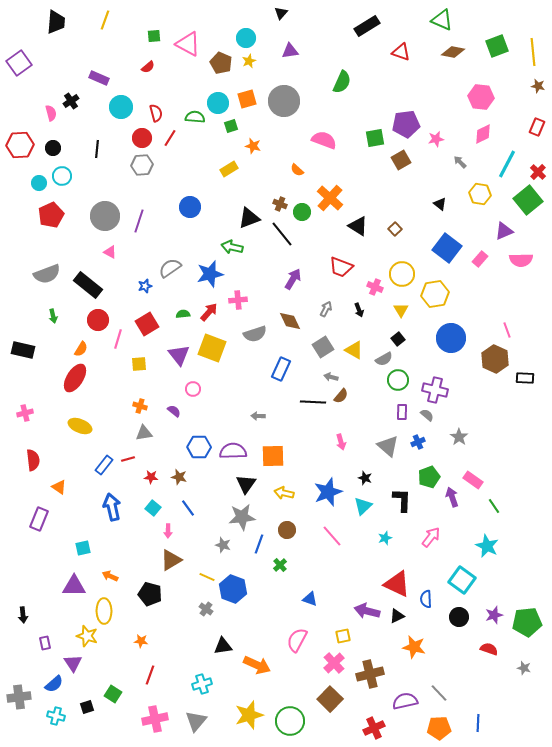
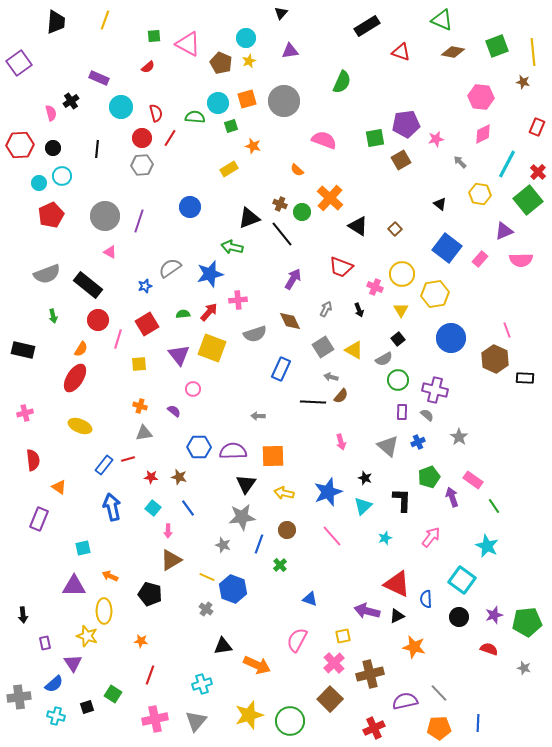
brown star at (538, 86): moved 15 px left, 4 px up
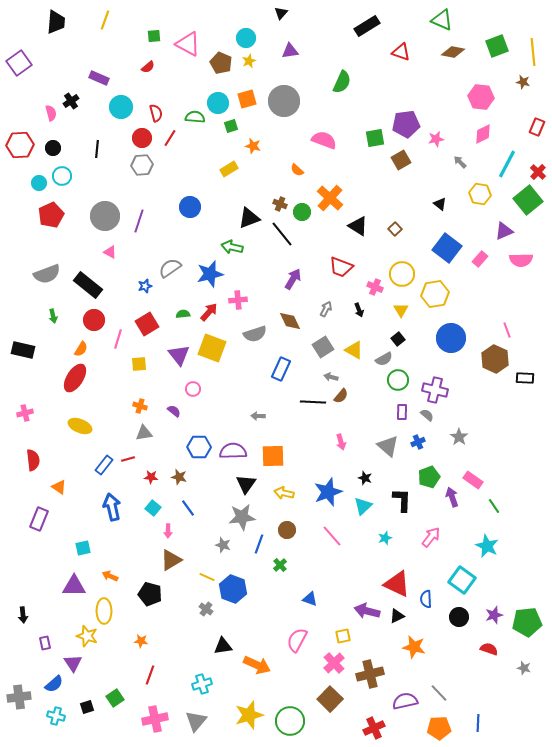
red circle at (98, 320): moved 4 px left
green square at (113, 694): moved 2 px right, 4 px down; rotated 24 degrees clockwise
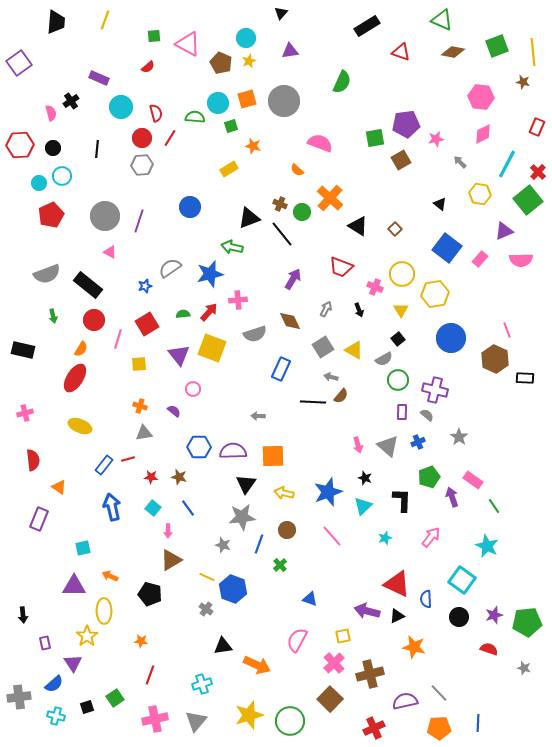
pink semicircle at (324, 140): moved 4 px left, 3 px down
pink arrow at (341, 442): moved 17 px right, 3 px down
yellow star at (87, 636): rotated 20 degrees clockwise
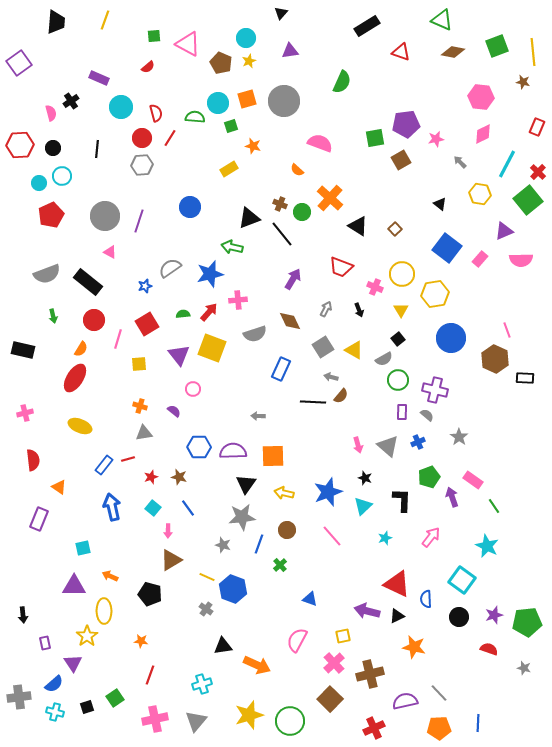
black rectangle at (88, 285): moved 3 px up
red star at (151, 477): rotated 24 degrees counterclockwise
cyan cross at (56, 716): moved 1 px left, 4 px up
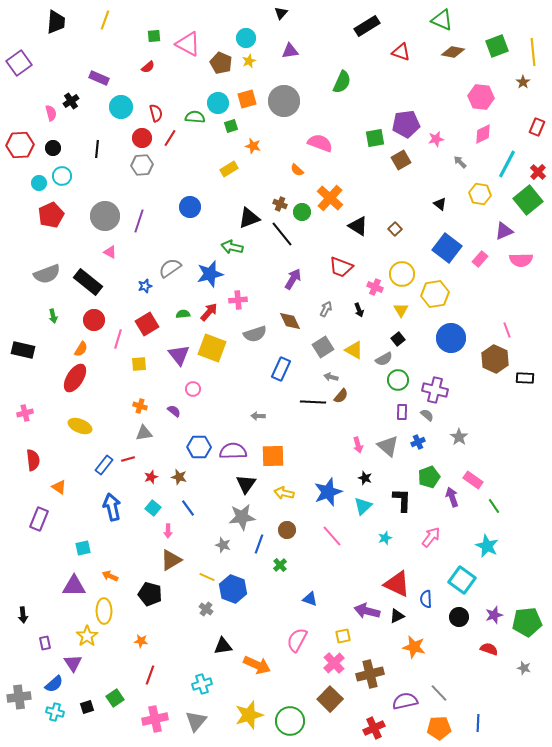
brown star at (523, 82): rotated 24 degrees clockwise
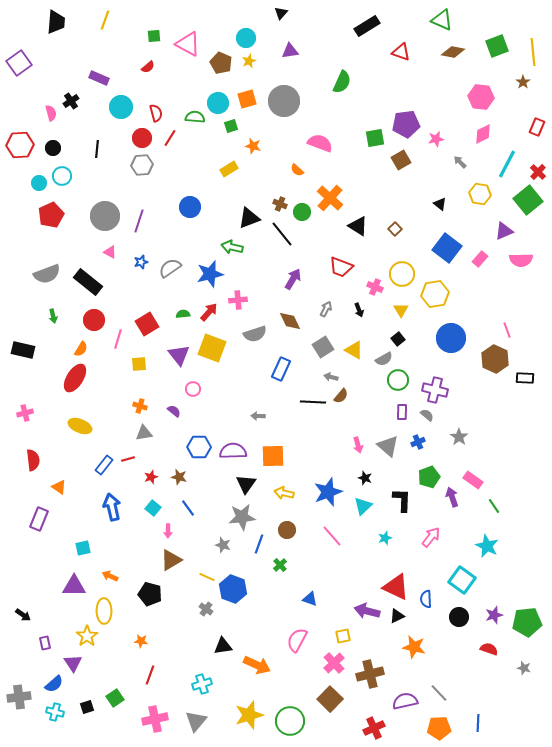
blue star at (145, 286): moved 4 px left, 24 px up
red triangle at (397, 584): moved 1 px left, 3 px down
black arrow at (23, 615): rotated 49 degrees counterclockwise
